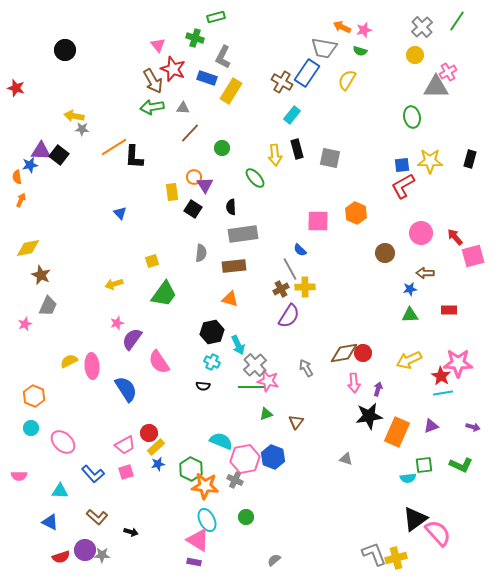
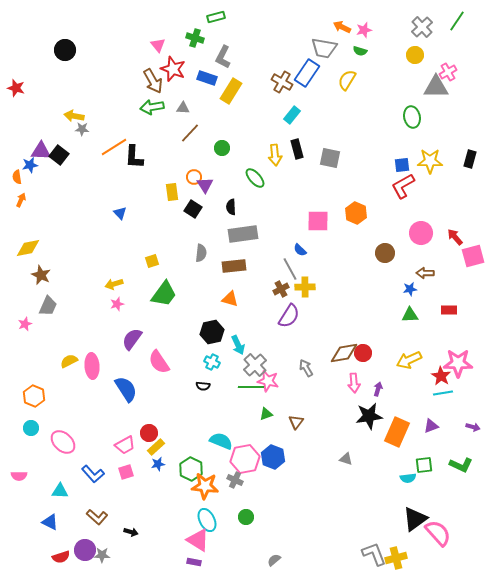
pink star at (117, 323): moved 19 px up
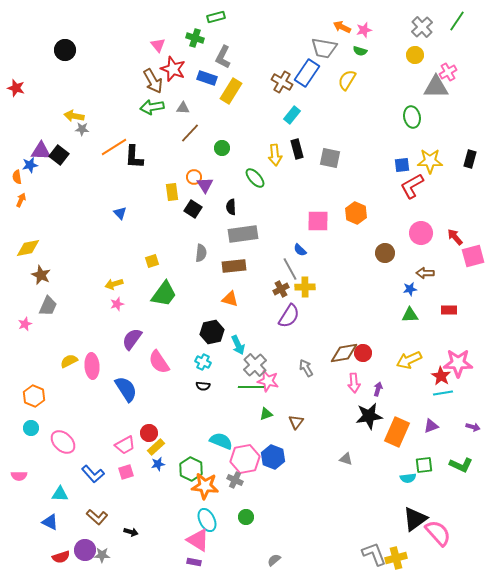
red L-shape at (403, 186): moved 9 px right
cyan cross at (212, 362): moved 9 px left
cyan triangle at (60, 491): moved 3 px down
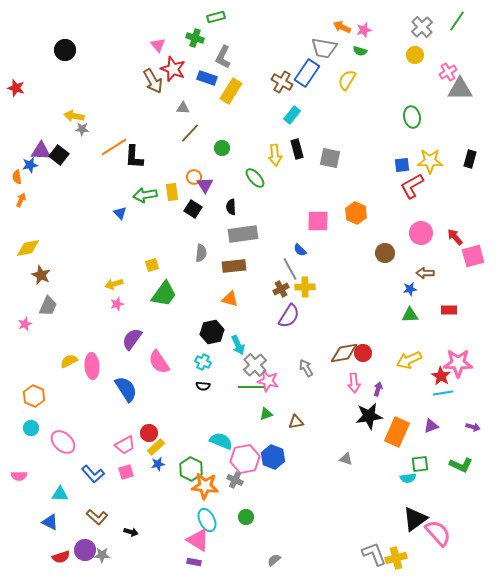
gray triangle at (436, 87): moved 24 px right, 2 px down
green arrow at (152, 107): moved 7 px left, 88 px down
yellow square at (152, 261): moved 4 px down
brown triangle at (296, 422): rotated 42 degrees clockwise
green square at (424, 465): moved 4 px left, 1 px up
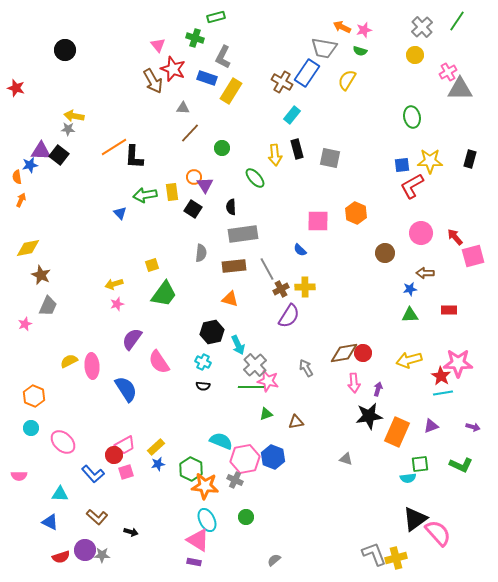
gray star at (82, 129): moved 14 px left
gray line at (290, 269): moved 23 px left
yellow arrow at (409, 360): rotated 10 degrees clockwise
red circle at (149, 433): moved 35 px left, 22 px down
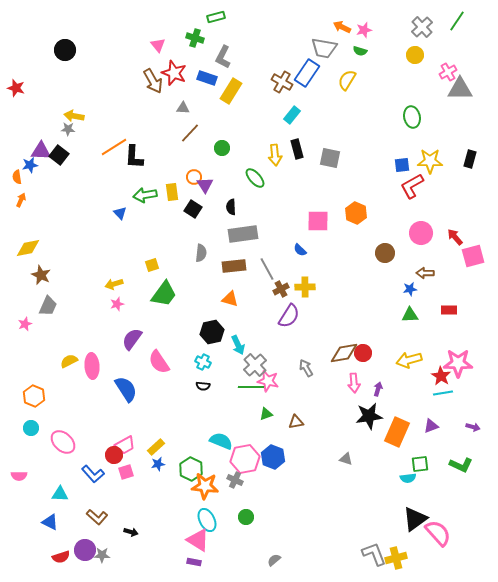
red star at (173, 69): moved 1 px right, 4 px down
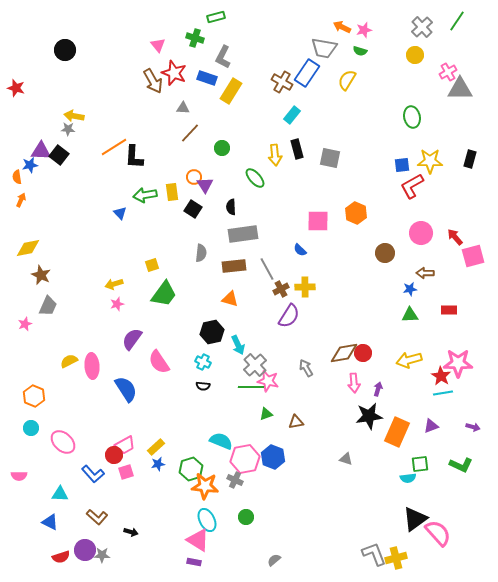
green hexagon at (191, 469): rotated 15 degrees clockwise
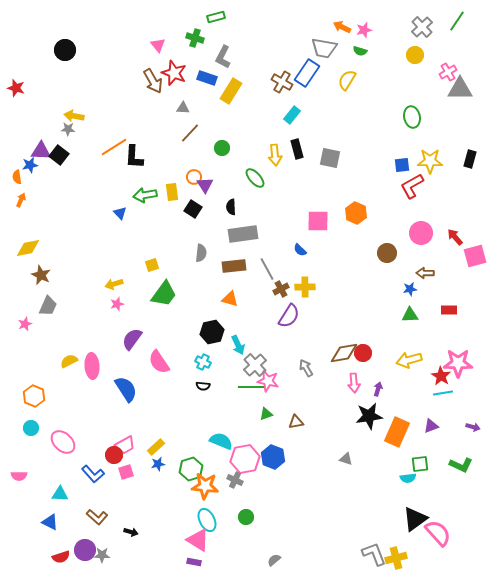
brown circle at (385, 253): moved 2 px right
pink square at (473, 256): moved 2 px right
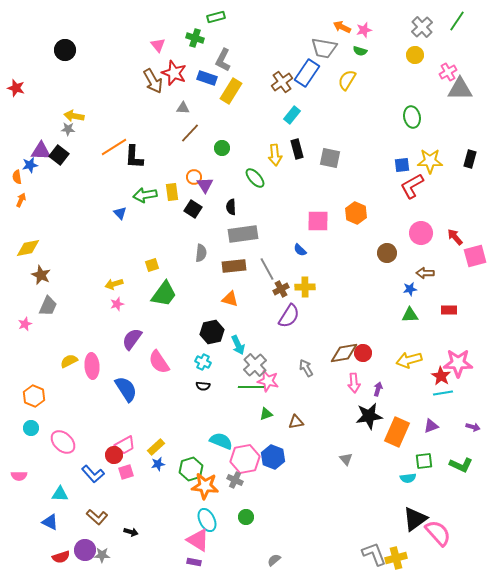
gray L-shape at (223, 57): moved 3 px down
brown cross at (282, 82): rotated 25 degrees clockwise
gray triangle at (346, 459): rotated 32 degrees clockwise
green square at (420, 464): moved 4 px right, 3 px up
